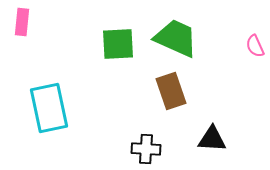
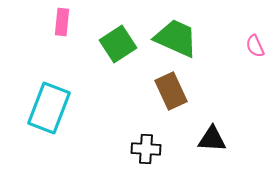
pink rectangle: moved 40 px right
green square: rotated 30 degrees counterclockwise
brown rectangle: rotated 6 degrees counterclockwise
cyan rectangle: rotated 33 degrees clockwise
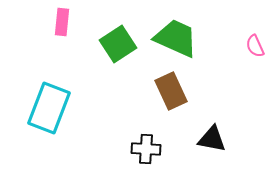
black triangle: rotated 8 degrees clockwise
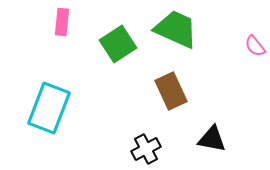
green trapezoid: moved 9 px up
pink semicircle: rotated 15 degrees counterclockwise
black cross: rotated 32 degrees counterclockwise
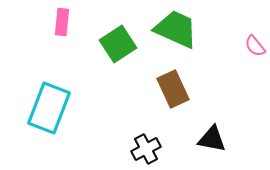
brown rectangle: moved 2 px right, 2 px up
